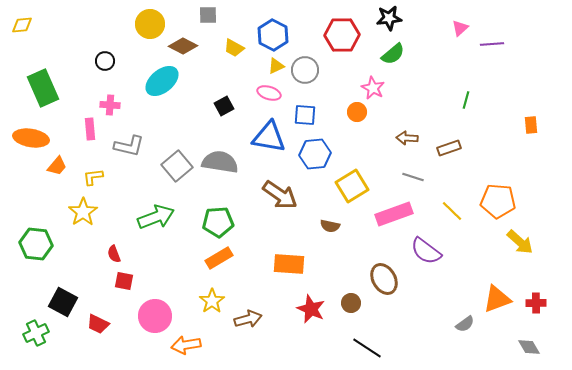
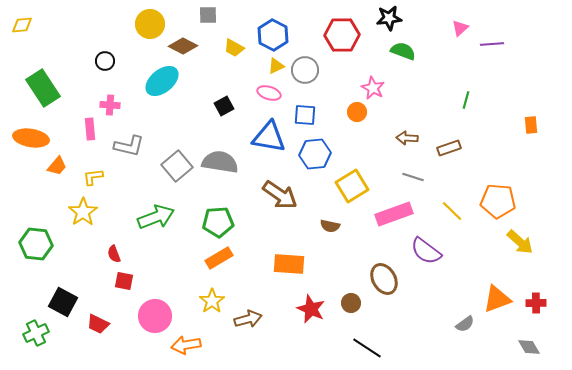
green semicircle at (393, 54): moved 10 px right, 3 px up; rotated 120 degrees counterclockwise
green rectangle at (43, 88): rotated 9 degrees counterclockwise
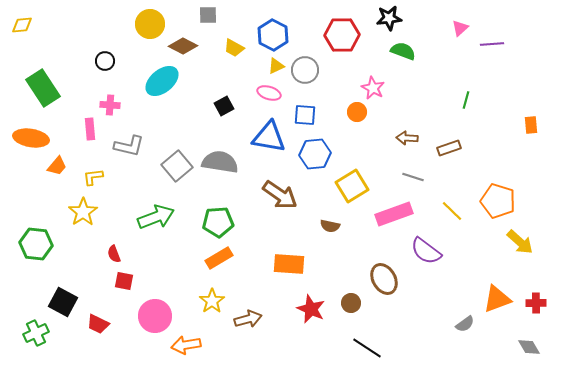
orange pentagon at (498, 201): rotated 12 degrees clockwise
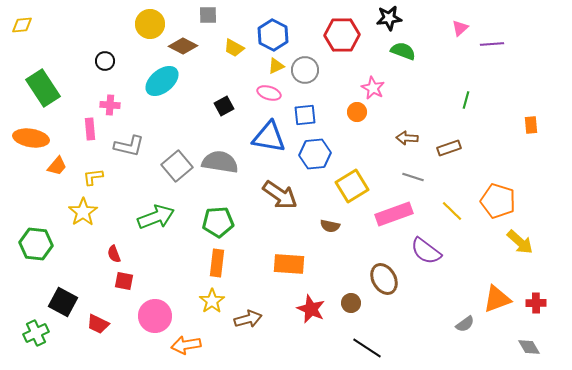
blue square at (305, 115): rotated 10 degrees counterclockwise
orange rectangle at (219, 258): moved 2 px left, 5 px down; rotated 52 degrees counterclockwise
